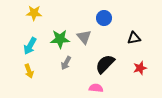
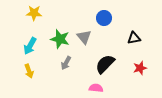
green star: rotated 18 degrees clockwise
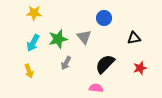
green star: moved 2 px left; rotated 30 degrees counterclockwise
cyan arrow: moved 3 px right, 3 px up
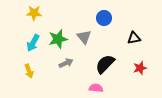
gray arrow: rotated 144 degrees counterclockwise
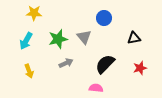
cyan arrow: moved 7 px left, 2 px up
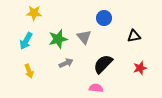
black triangle: moved 2 px up
black semicircle: moved 2 px left
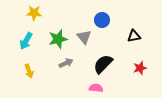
blue circle: moved 2 px left, 2 px down
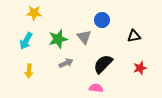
yellow arrow: rotated 24 degrees clockwise
